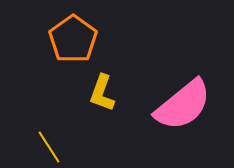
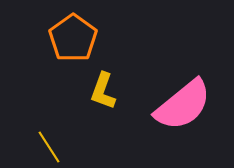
orange pentagon: moved 1 px up
yellow L-shape: moved 1 px right, 2 px up
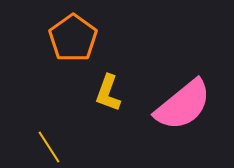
yellow L-shape: moved 5 px right, 2 px down
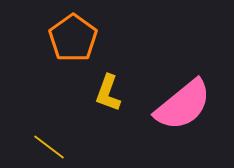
yellow line: rotated 20 degrees counterclockwise
